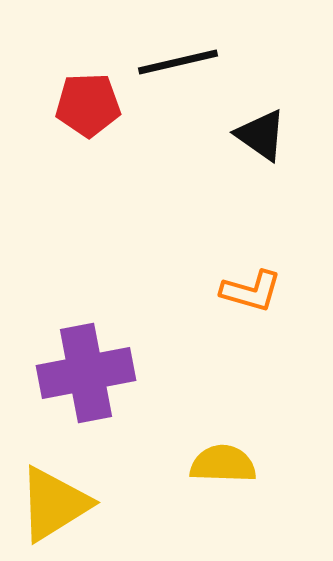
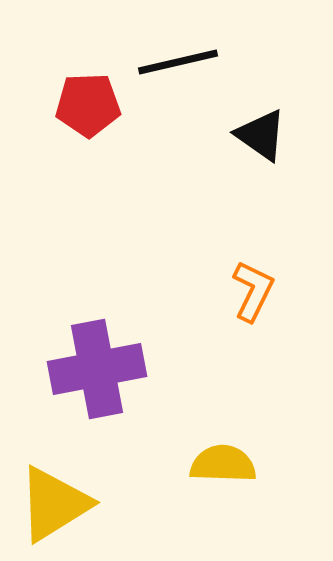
orange L-shape: moved 2 px right; rotated 80 degrees counterclockwise
purple cross: moved 11 px right, 4 px up
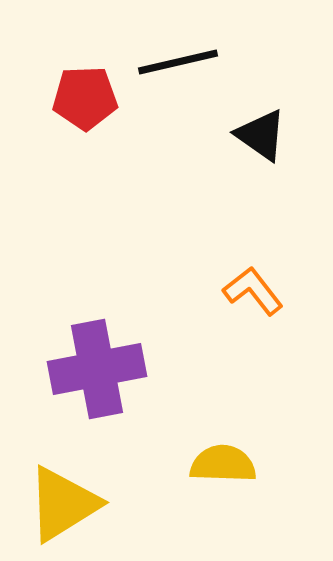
red pentagon: moved 3 px left, 7 px up
orange L-shape: rotated 64 degrees counterclockwise
yellow triangle: moved 9 px right
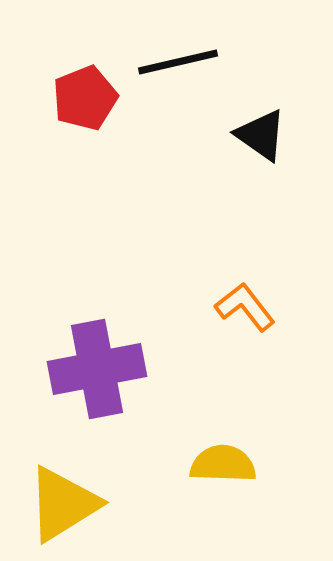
red pentagon: rotated 20 degrees counterclockwise
orange L-shape: moved 8 px left, 16 px down
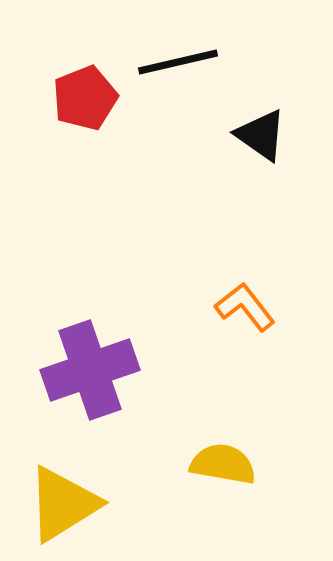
purple cross: moved 7 px left, 1 px down; rotated 8 degrees counterclockwise
yellow semicircle: rotated 8 degrees clockwise
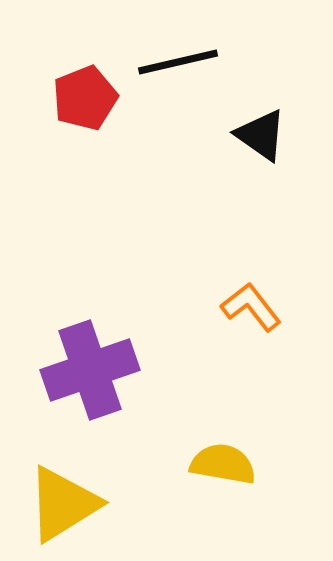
orange L-shape: moved 6 px right
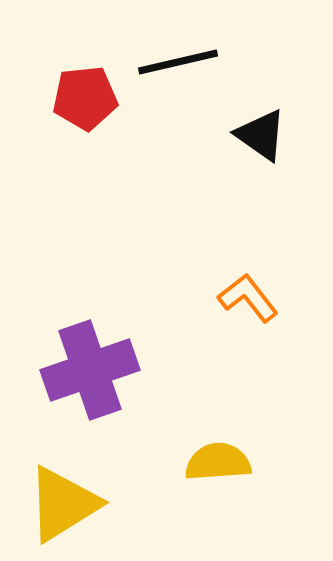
red pentagon: rotated 16 degrees clockwise
orange L-shape: moved 3 px left, 9 px up
yellow semicircle: moved 5 px left, 2 px up; rotated 14 degrees counterclockwise
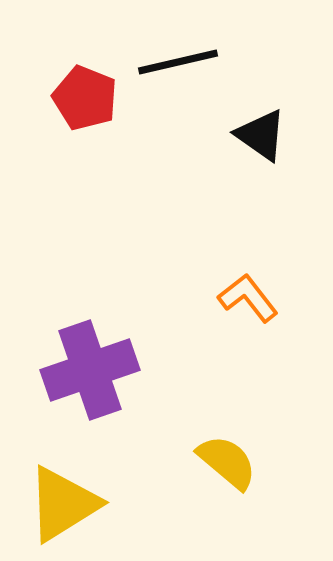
red pentagon: rotated 28 degrees clockwise
yellow semicircle: moved 9 px right; rotated 44 degrees clockwise
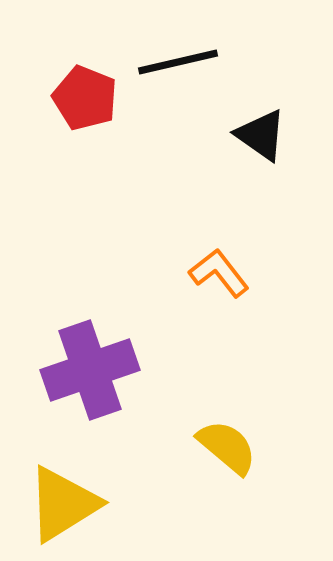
orange L-shape: moved 29 px left, 25 px up
yellow semicircle: moved 15 px up
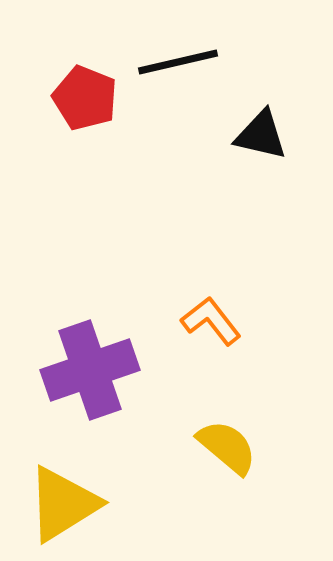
black triangle: rotated 22 degrees counterclockwise
orange L-shape: moved 8 px left, 48 px down
